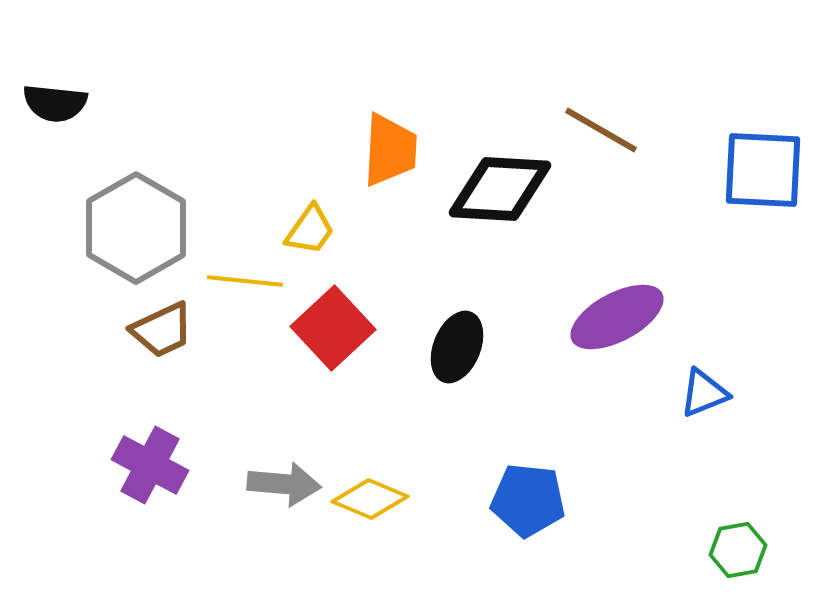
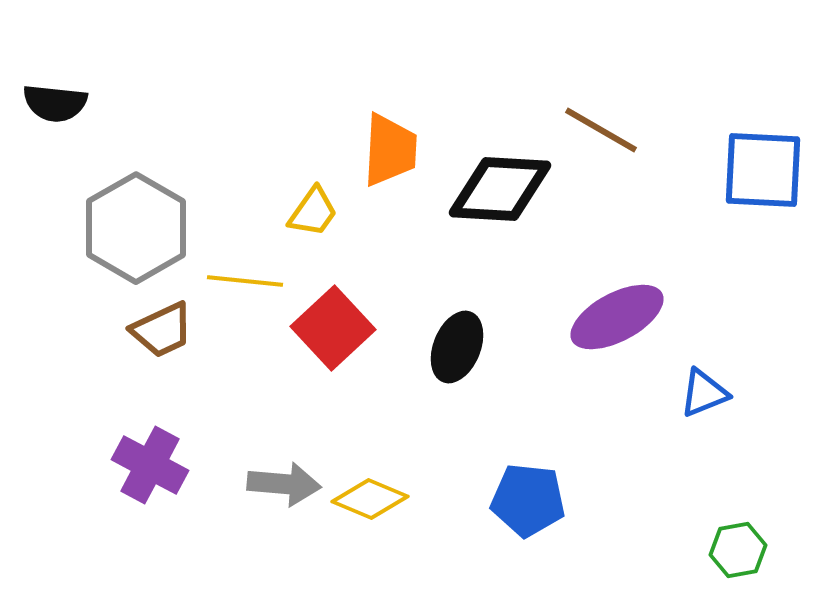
yellow trapezoid: moved 3 px right, 18 px up
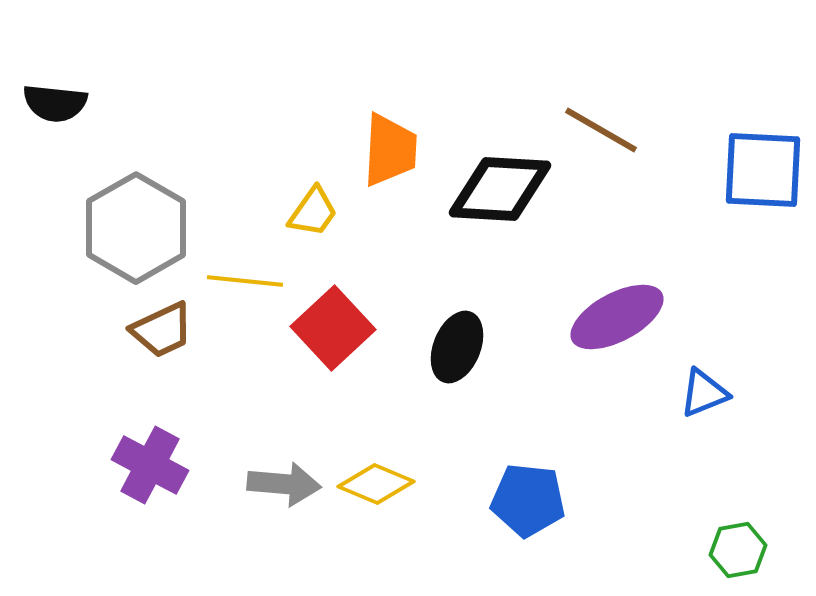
yellow diamond: moved 6 px right, 15 px up
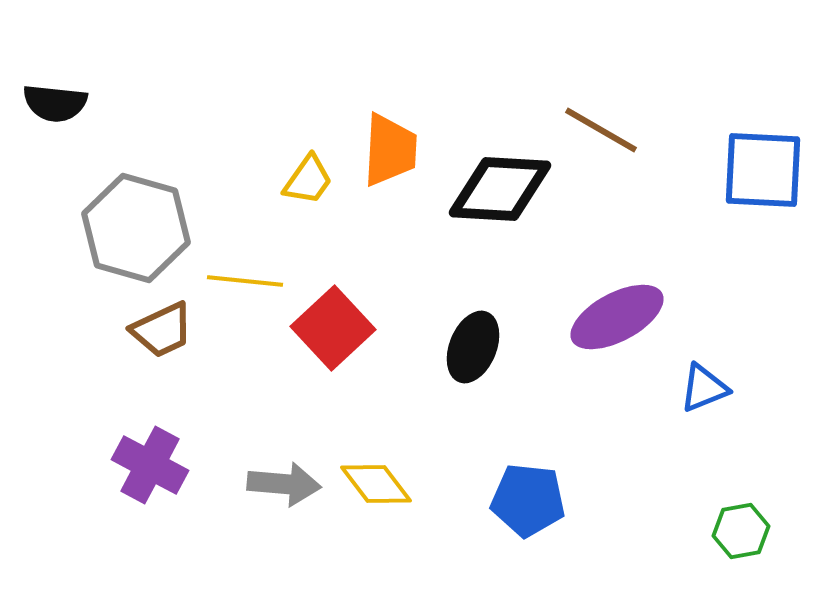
yellow trapezoid: moved 5 px left, 32 px up
gray hexagon: rotated 14 degrees counterclockwise
black ellipse: moved 16 px right
blue triangle: moved 5 px up
yellow diamond: rotated 30 degrees clockwise
green hexagon: moved 3 px right, 19 px up
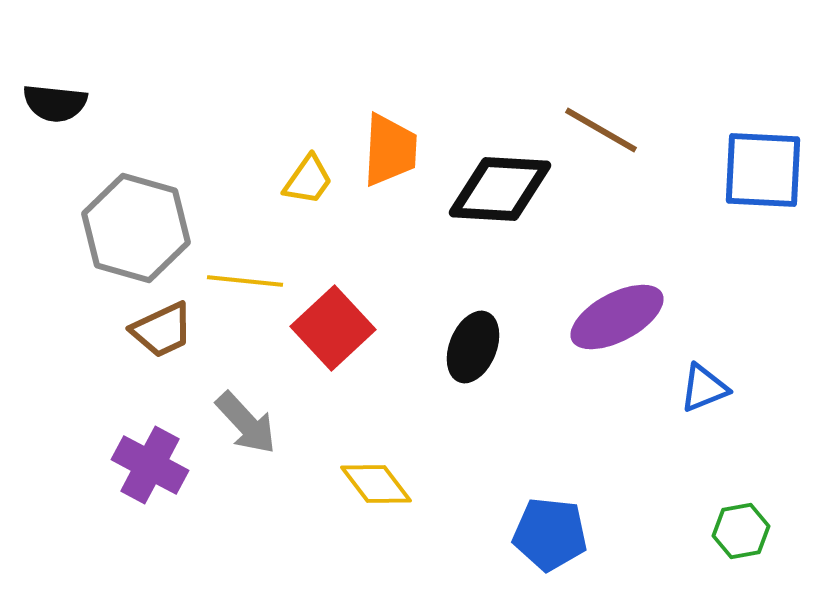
gray arrow: moved 38 px left, 61 px up; rotated 42 degrees clockwise
blue pentagon: moved 22 px right, 34 px down
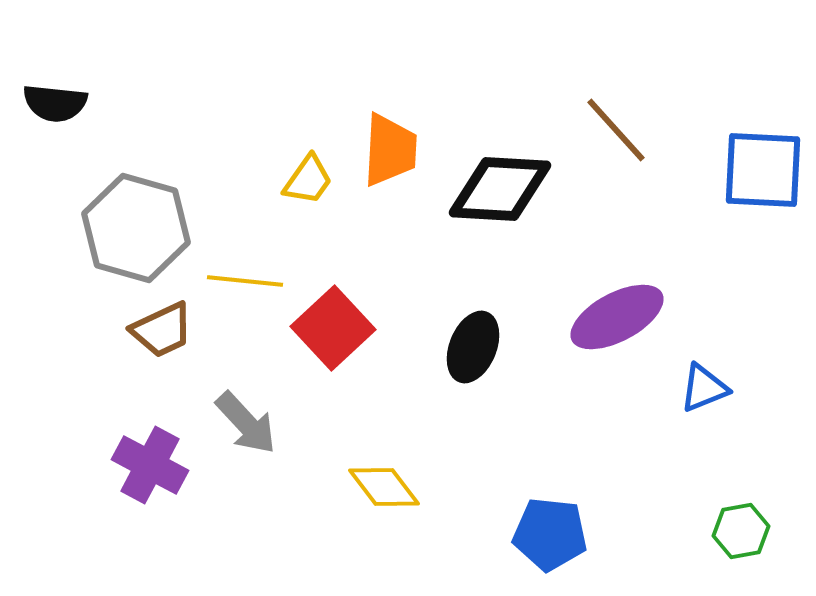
brown line: moved 15 px right; rotated 18 degrees clockwise
yellow diamond: moved 8 px right, 3 px down
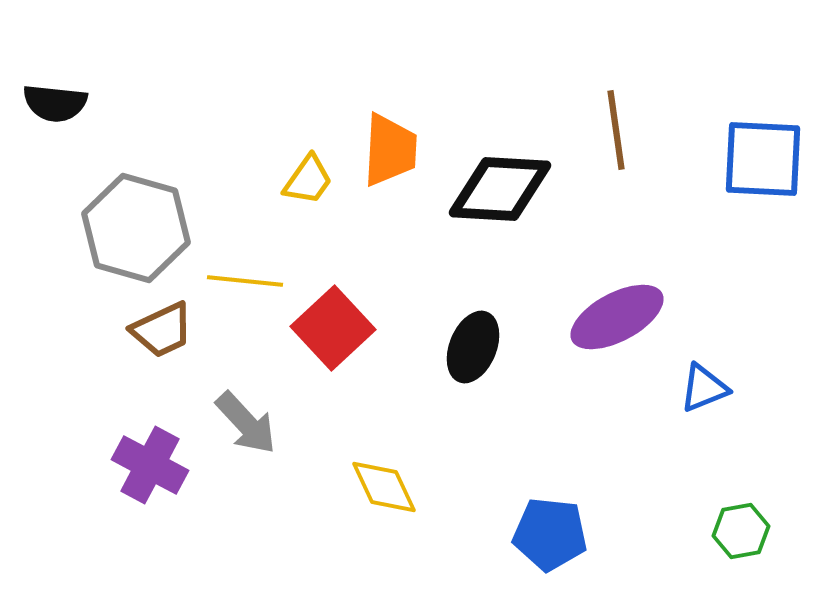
brown line: rotated 34 degrees clockwise
blue square: moved 11 px up
yellow diamond: rotated 12 degrees clockwise
